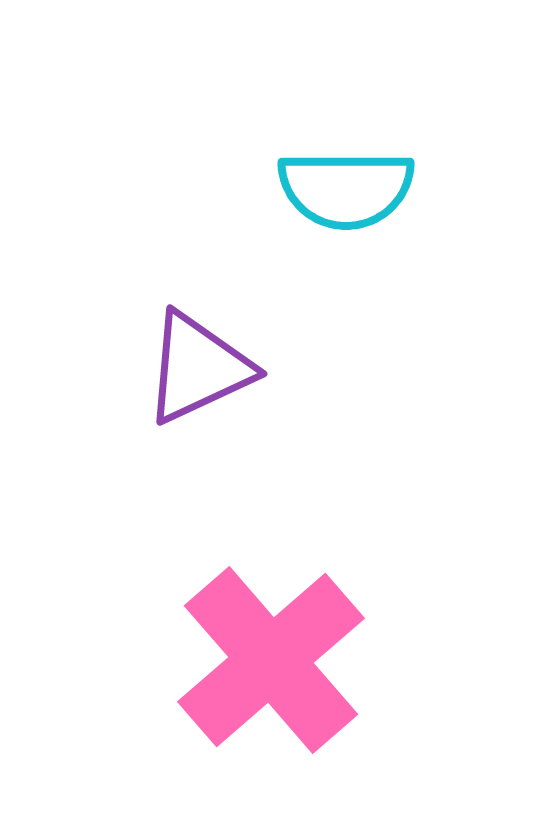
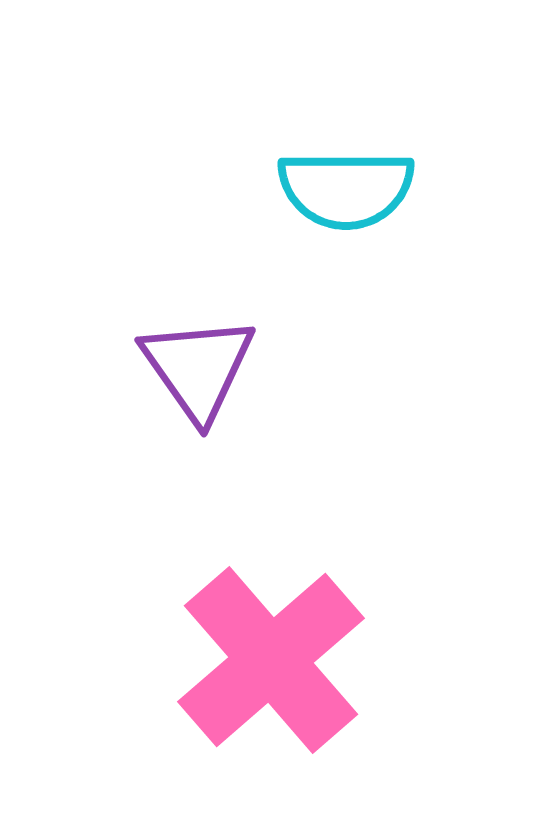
purple triangle: rotated 40 degrees counterclockwise
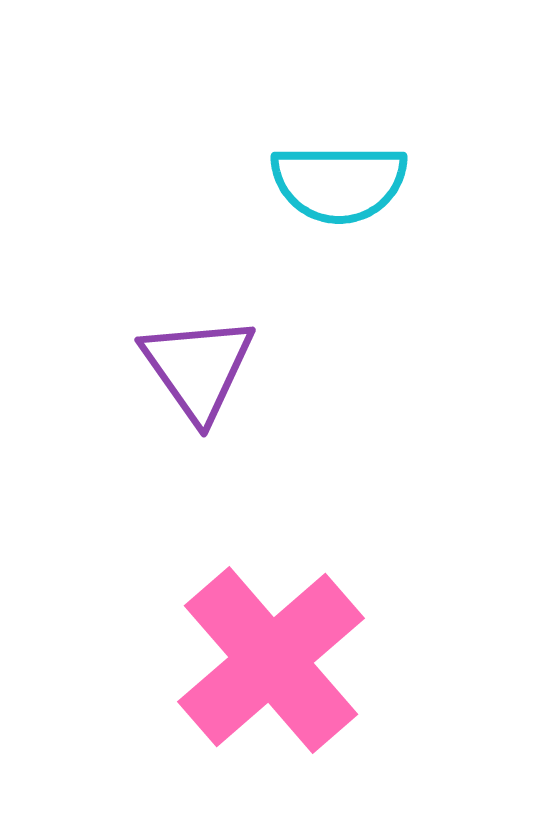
cyan semicircle: moved 7 px left, 6 px up
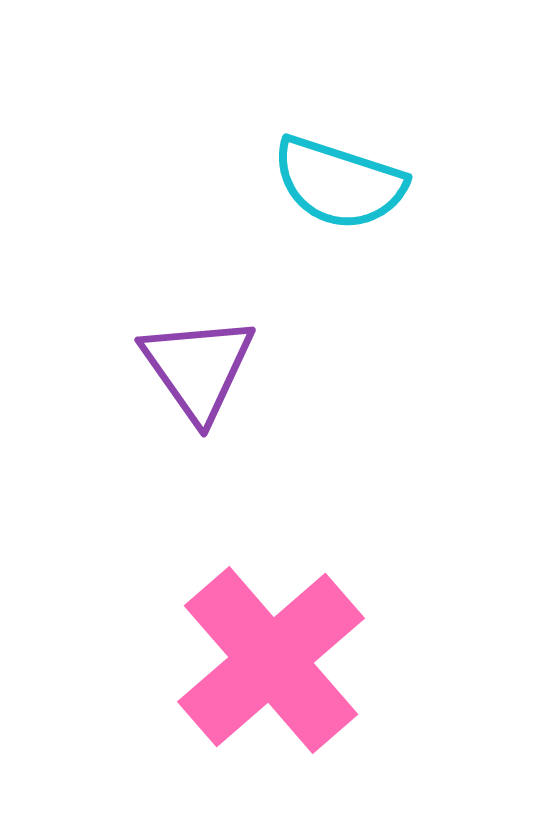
cyan semicircle: rotated 18 degrees clockwise
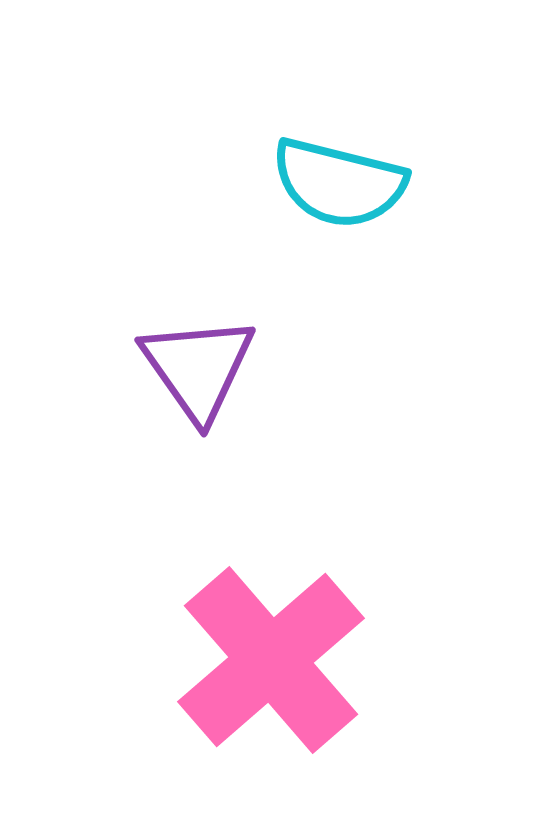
cyan semicircle: rotated 4 degrees counterclockwise
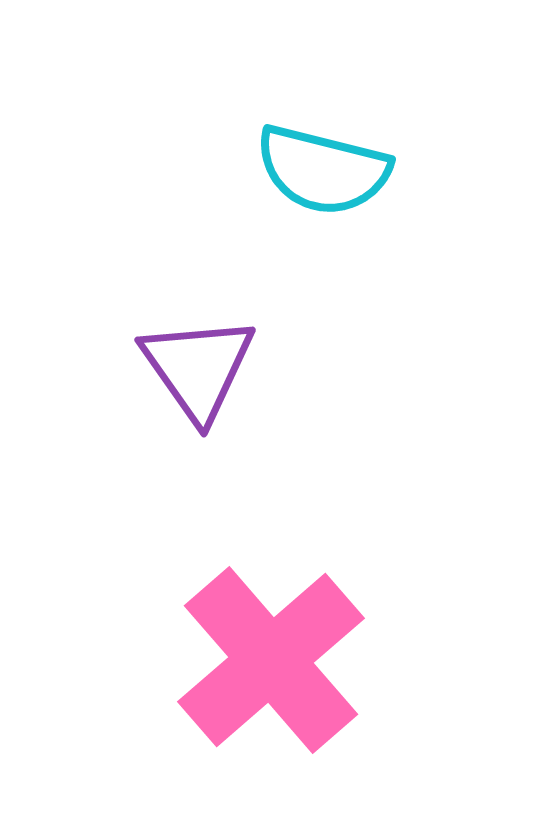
cyan semicircle: moved 16 px left, 13 px up
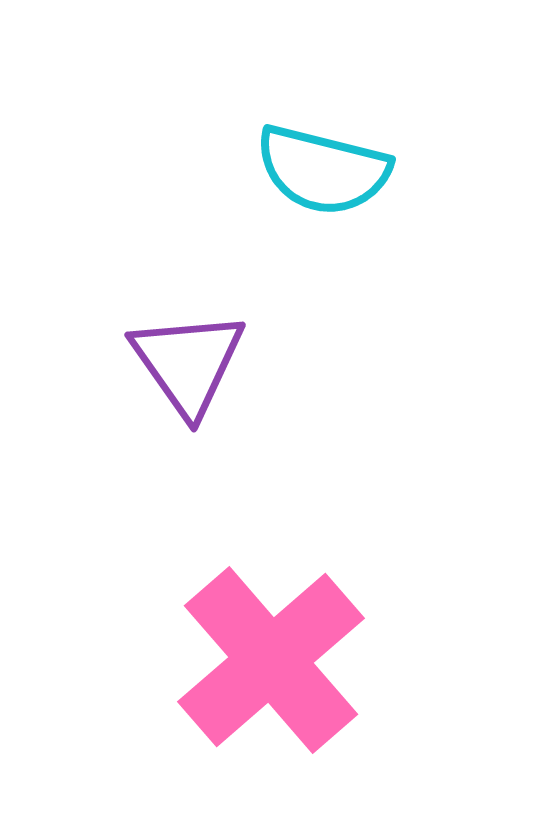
purple triangle: moved 10 px left, 5 px up
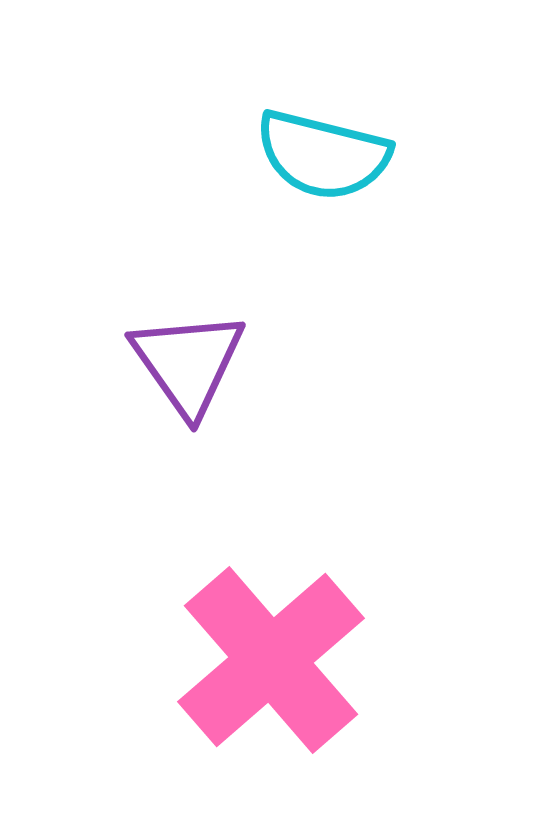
cyan semicircle: moved 15 px up
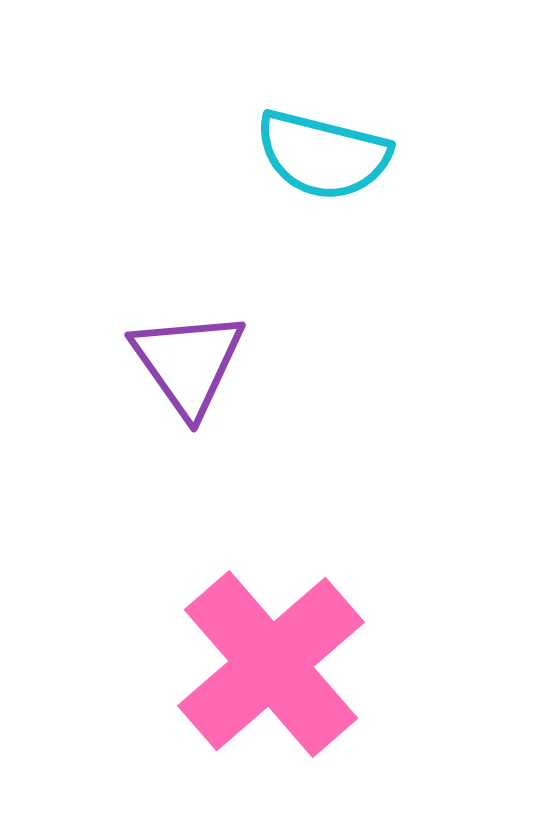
pink cross: moved 4 px down
